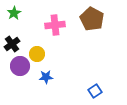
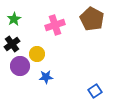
green star: moved 6 px down
pink cross: rotated 12 degrees counterclockwise
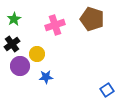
brown pentagon: rotated 10 degrees counterclockwise
blue square: moved 12 px right, 1 px up
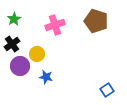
brown pentagon: moved 4 px right, 2 px down
blue star: rotated 16 degrees clockwise
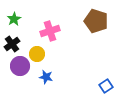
pink cross: moved 5 px left, 6 px down
blue square: moved 1 px left, 4 px up
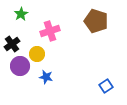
green star: moved 7 px right, 5 px up
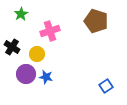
black cross: moved 3 px down; rotated 21 degrees counterclockwise
purple circle: moved 6 px right, 8 px down
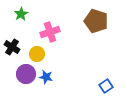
pink cross: moved 1 px down
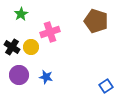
yellow circle: moved 6 px left, 7 px up
purple circle: moved 7 px left, 1 px down
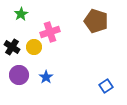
yellow circle: moved 3 px right
blue star: rotated 24 degrees clockwise
